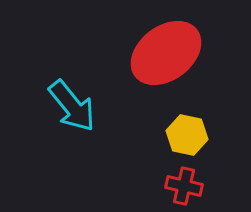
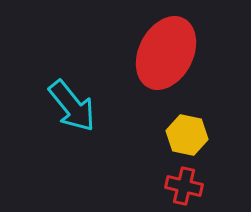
red ellipse: rotated 26 degrees counterclockwise
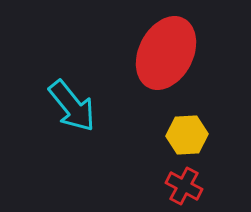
yellow hexagon: rotated 15 degrees counterclockwise
red cross: rotated 15 degrees clockwise
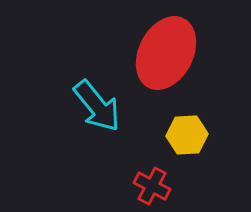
cyan arrow: moved 25 px right
red cross: moved 32 px left
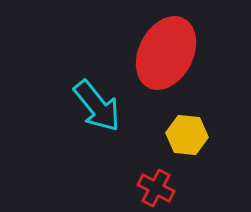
yellow hexagon: rotated 9 degrees clockwise
red cross: moved 4 px right, 2 px down
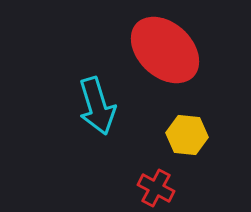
red ellipse: moved 1 px left, 3 px up; rotated 74 degrees counterclockwise
cyan arrow: rotated 22 degrees clockwise
